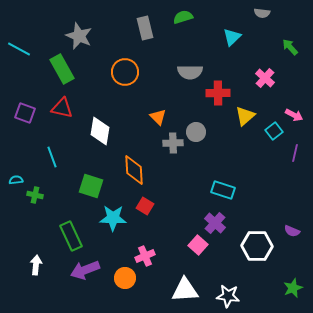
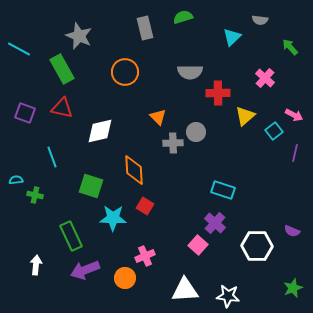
gray semicircle at (262, 13): moved 2 px left, 7 px down
white diamond at (100, 131): rotated 68 degrees clockwise
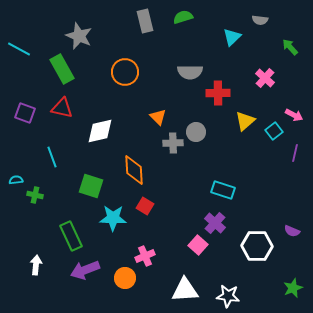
gray rectangle at (145, 28): moved 7 px up
yellow triangle at (245, 116): moved 5 px down
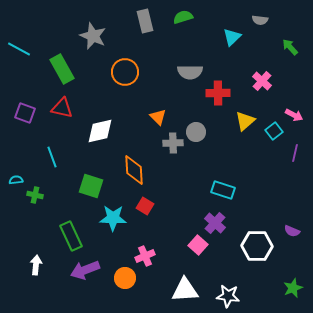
gray star at (79, 36): moved 14 px right
pink cross at (265, 78): moved 3 px left, 3 px down
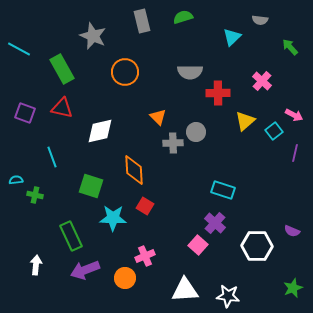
gray rectangle at (145, 21): moved 3 px left
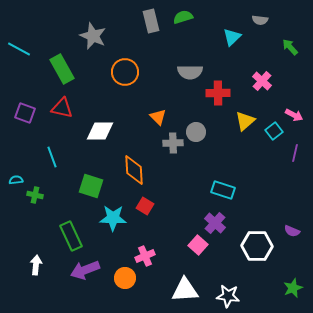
gray rectangle at (142, 21): moved 9 px right
white diamond at (100, 131): rotated 12 degrees clockwise
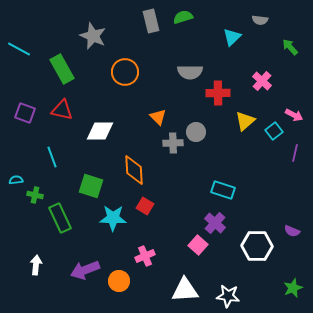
red triangle at (62, 108): moved 2 px down
green rectangle at (71, 236): moved 11 px left, 18 px up
orange circle at (125, 278): moved 6 px left, 3 px down
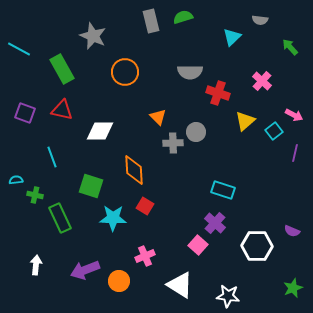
red cross at (218, 93): rotated 20 degrees clockwise
white triangle at (185, 290): moved 5 px left, 5 px up; rotated 36 degrees clockwise
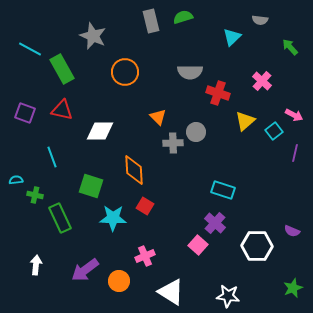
cyan line at (19, 49): moved 11 px right
purple arrow at (85, 270): rotated 16 degrees counterclockwise
white triangle at (180, 285): moved 9 px left, 7 px down
